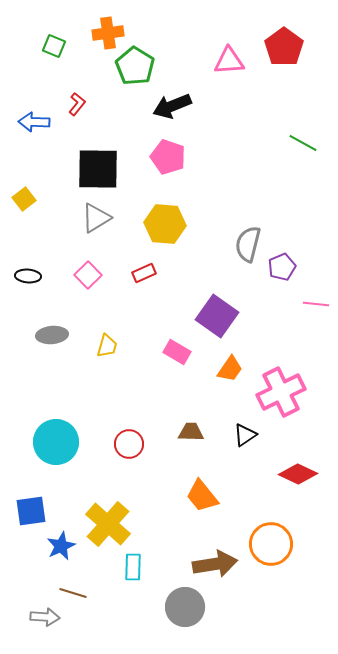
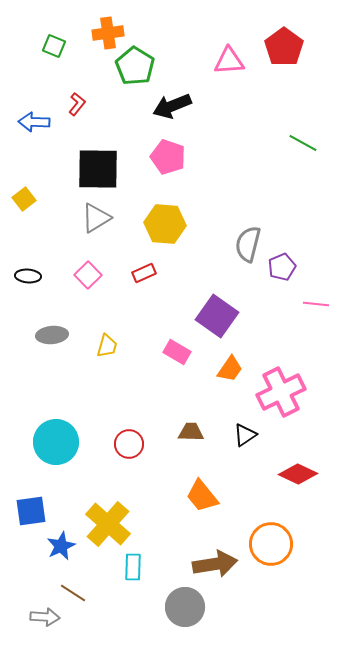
brown line at (73, 593): rotated 16 degrees clockwise
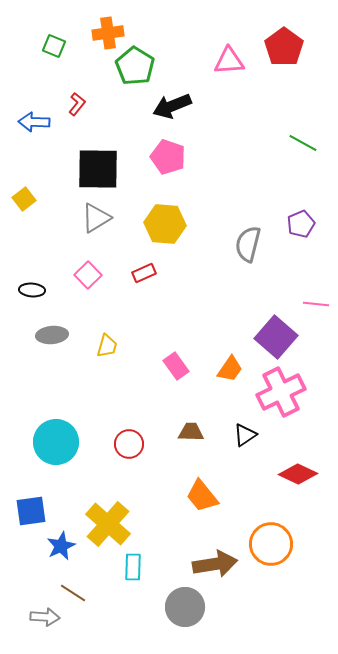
purple pentagon at (282, 267): moved 19 px right, 43 px up
black ellipse at (28, 276): moved 4 px right, 14 px down
purple square at (217, 316): moved 59 px right, 21 px down; rotated 6 degrees clockwise
pink rectangle at (177, 352): moved 1 px left, 14 px down; rotated 24 degrees clockwise
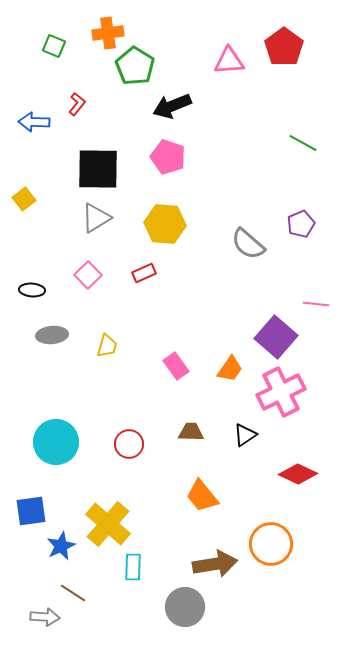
gray semicircle at (248, 244): rotated 63 degrees counterclockwise
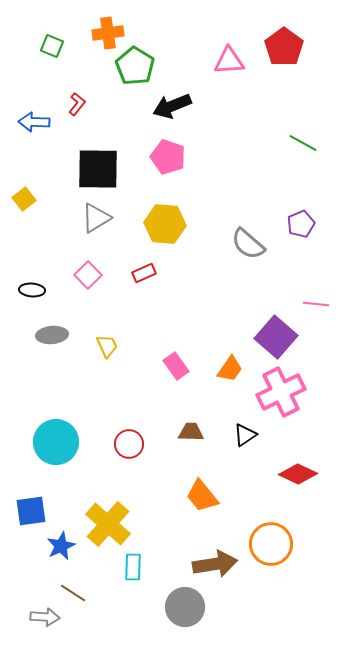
green square at (54, 46): moved 2 px left
yellow trapezoid at (107, 346): rotated 40 degrees counterclockwise
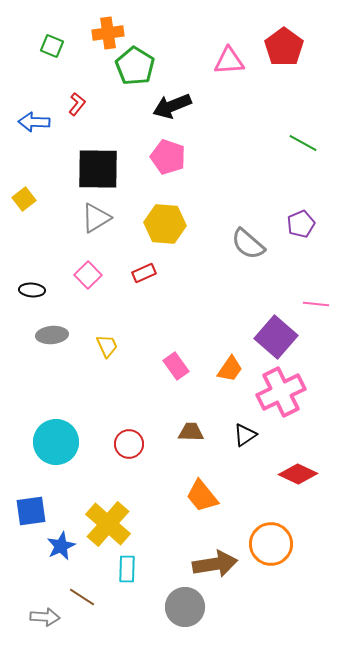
cyan rectangle at (133, 567): moved 6 px left, 2 px down
brown line at (73, 593): moved 9 px right, 4 px down
